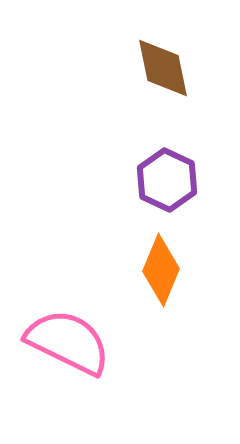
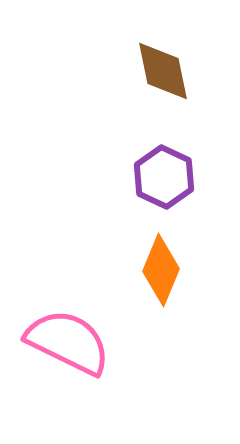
brown diamond: moved 3 px down
purple hexagon: moved 3 px left, 3 px up
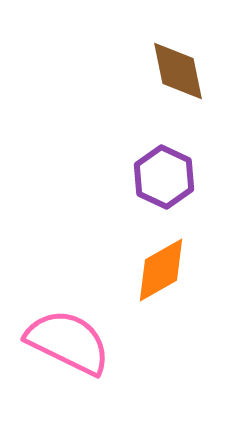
brown diamond: moved 15 px right
orange diamond: rotated 38 degrees clockwise
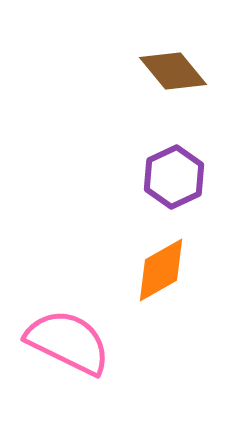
brown diamond: moved 5 px left; rotated 28 degrees counterclockwise
purple hexagon: moved 10 px right; rotated 10 degrees clockwise
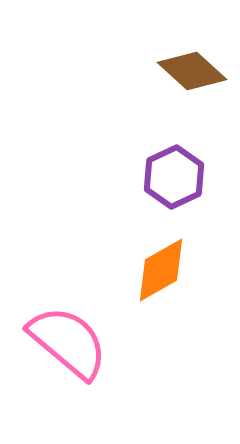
brown diamond: moved 19 px right; rotated 8 degrees counterclockwise
pink semicircle: rotated 14 degrees clockwise
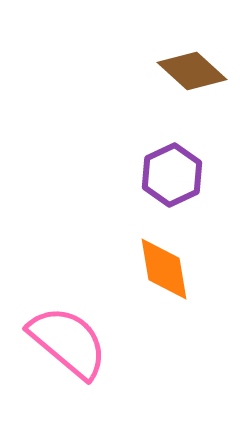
purple hexagon: moved 2 px left, 2 px up
orange diamond: moved 3 px right, 1 px up; rotated 70 degrees counterclockwise
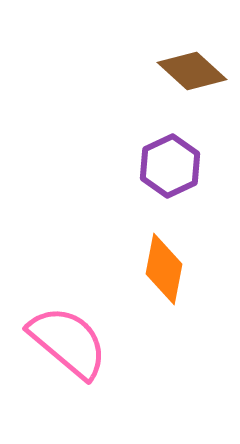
purple hexagon: moved 2 px left, 9 px up
orange diamond: rotated 20 degrees clockwise
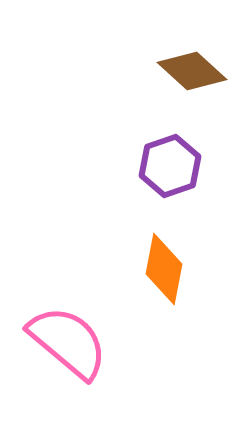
purple hexagon: rotated 6 degrees clockwise
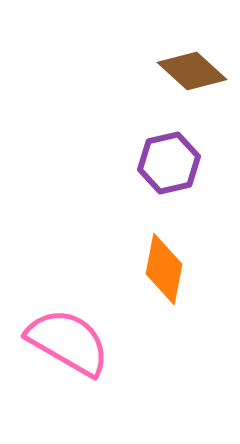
purple hexagon: moved 1 px left, 3 px up; rotated 6 degrees clockwise
pink semicircle: rotated 10 degrees counterclockwise
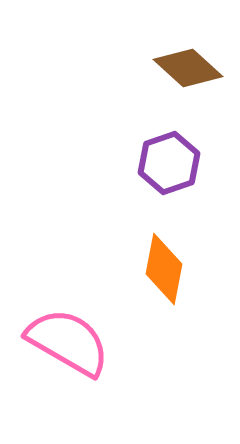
brown diamond: moved 4 px left, 3 px up
purple hexagon: rotated 6 degrees counterclockwise
